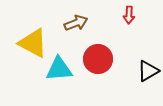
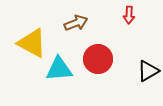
yellow triangle: moved 1 px left
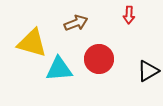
yellow triangle: rotated 12 degrees counterclockwise
red circle: moved 1 px right
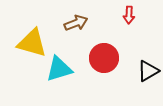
red circle: moved 5 px right, 1 px up
cyan triangle: rotated 12 degrees counterclockwise
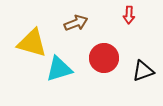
black triangle: moved 5 px left; rotated 10 degrees clockwise
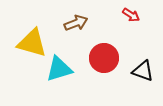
red arrow: moved 2 px right; rotated 60 degrees counterclockwise
black triangle: rotated 40 degrees clockwise
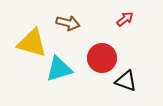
red arrow: moved 6 px left, 4 px down; rotated 72 degrees counterclockwise
brown arrow: moved 8 px left; rotated 35 degrees clockwise
red circle: moved 2 px left
black triangle: moved 17 px left, 10 px down
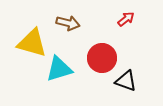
red arrow: moved 1 px right
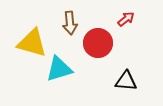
brown arrow: moved 2 px right; rotated 70 degrees clockwise
red circle: moved 4 px left, 15 px up
black triangle: rotated 15 degrees counterclockwise
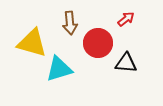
black triangle: moved 18 px up
